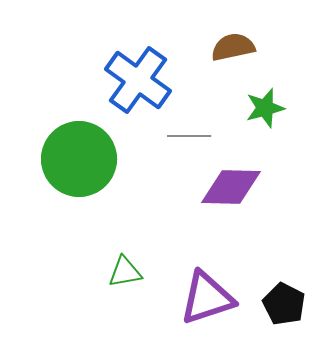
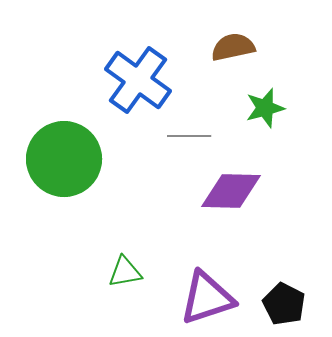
green circle: moved 15 px left
purple diamond: moved 4 px down
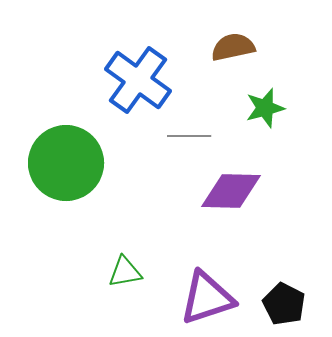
green circle: moved 2 px right, 4 px down
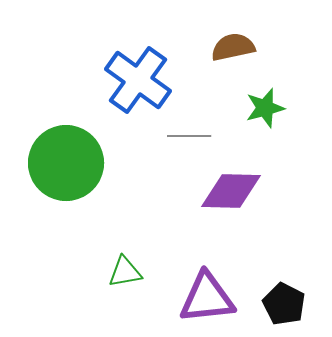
purple triangle: rotated 12 degrees clockwise
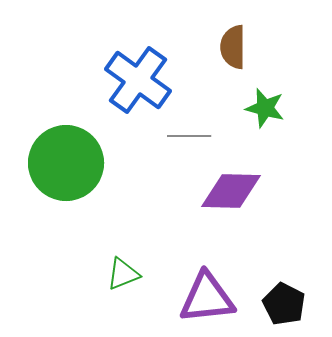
brown semicircle: rotated 78 degrees counterclockwise
green star: rotated 30 degrees clockwise
green triangle: moved 2 px left, 2 px down; rotated 12 degrees counterclockwise
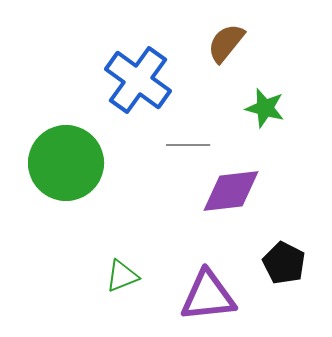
brown semicircle: moved 7 px left, 4 px up; rotated 39 degrees clockwise
gray line: moved 1 px left, 9 px down
purple diamond: rotated 8 degrees counterclockwise
green triangle: moved 1 px left, 2 px down
purple triangle: moved 1 px right, 2 px up
black pentagon: moved 41 px up
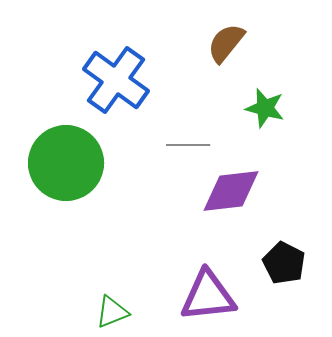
blue cross: moved 22 px left
green triangle: moved 10 px left, 36 px down
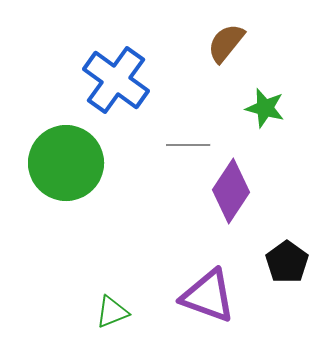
purple diamond: rotated 50 degrees counterclockwise
black pentagon: moved 3 px right, 1 px up; rotated 9 degrees clockwise
purple triangle: rotated 26 degrees clockwise
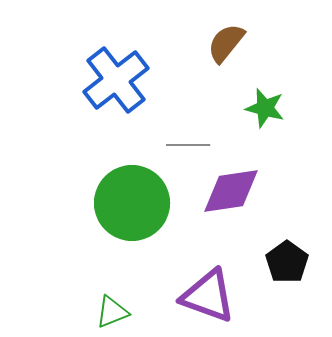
blue cross: rotated 16 degrees clockwise
green circle: moved 66 px right, 40 px down
purple diamond: rotated 48 degrees clockwise
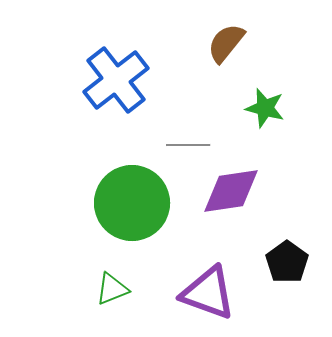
purple triangle: moved 3 px up
green triangle: moved 23 px up
